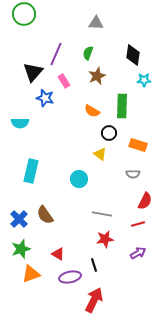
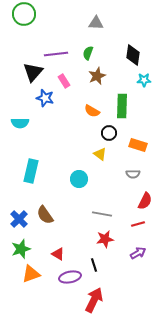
purple line: rotated 60 degrees clockwise
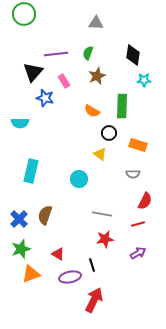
brown semicircle: rotated 54 degrees clockwise
black line: moved 2 px left
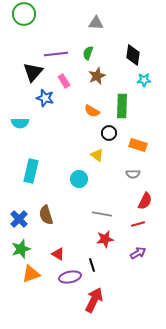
yellow triangle: moved 3 px left, 1 px down
brown semicircle: moved 1 px right; rotated 36 degrees counterclockwise
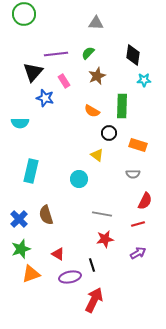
green semicircle: rotated 24 degrees clockwise
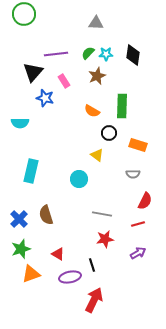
cyan star: moved 38 px left, 26 px up
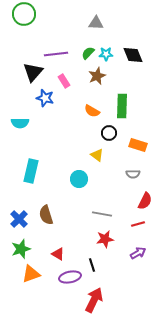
black diamond: rotated 30 degrees counterclockwise
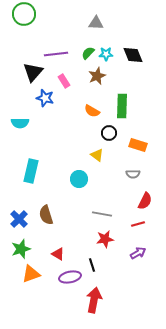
red arrow: rotated 15 degrees counterclockwise
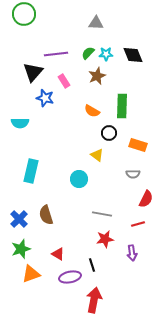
red semicircle: moved 1 px right, 2 px up
purple arrow: moved 6 px left; rotated 112 degrees clockwise
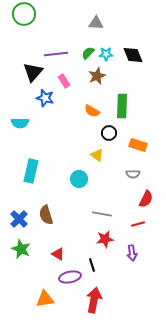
green star: rotated 30 degrees counterclockwise
orange triangle: moved 14 px right, 25 px down; rotated 12 degrees clockwise
